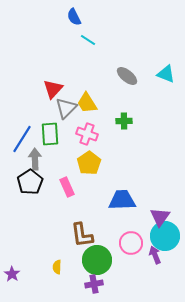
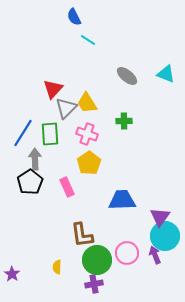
blue line: moved 1 px right, 6 px up
pink circle: moved 4 px left, 10 px down
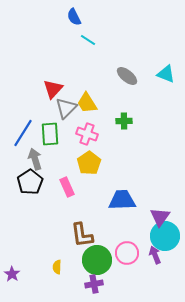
gray arrow: rotated 15 degrees counterclockwise
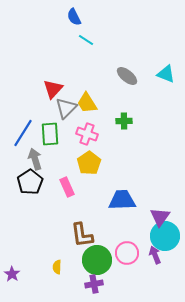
cyan line: moved 2 px left
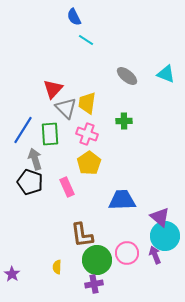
yellow trapezoid: rotated 40 degrees clockwise
gray triangle: rotated 30 degrees counterclockwise
blue line: moved 3 px up
black pentagon: rotated 20 degrees counterclockwise
purple triangle: rotated 25 degrees counterclockwise
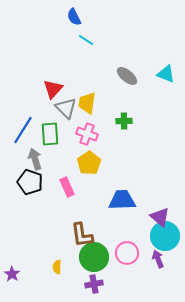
purple arrow: moved 3 px right, 4 px down
green circle: moved 3 px left, 3 px up
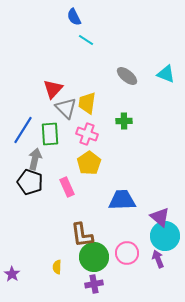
gray arrow: rotated 30 degrees clockwise
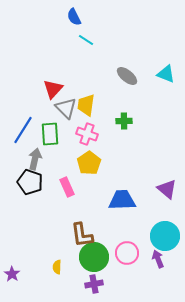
yellow trapezoid: moved 1 px left, 2 px down
purple triangle: moved 7 px right, 28 px up
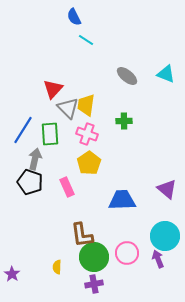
gray triangle: moved 2 px right
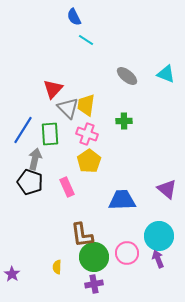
yellow pentagon: moved 2 px up
cyan circle: moved 6 px left
